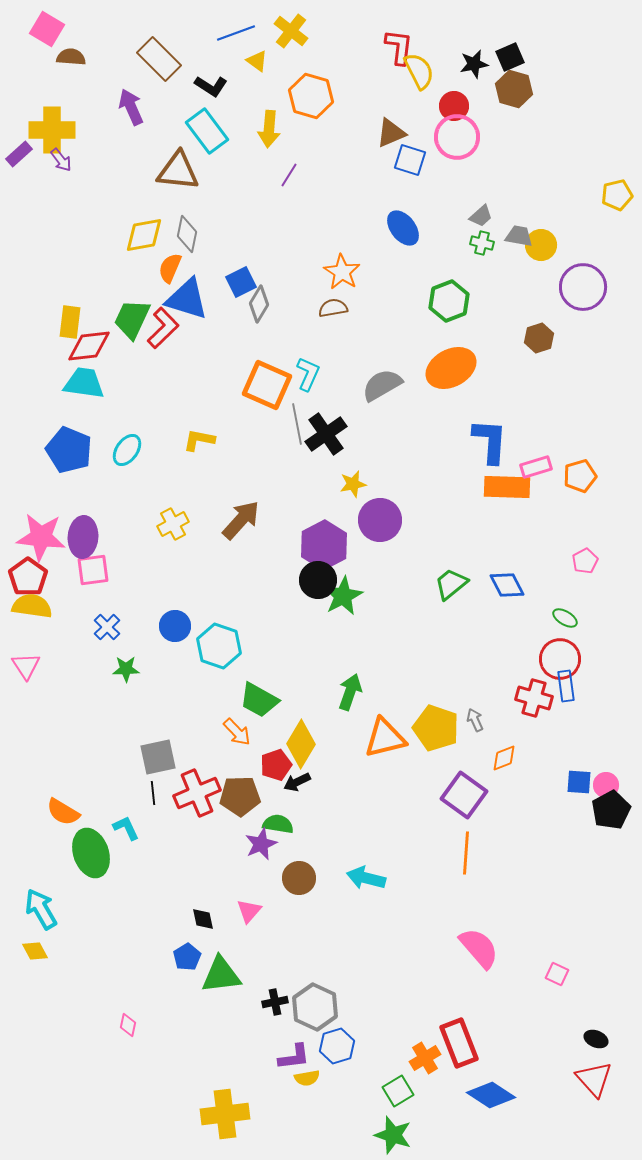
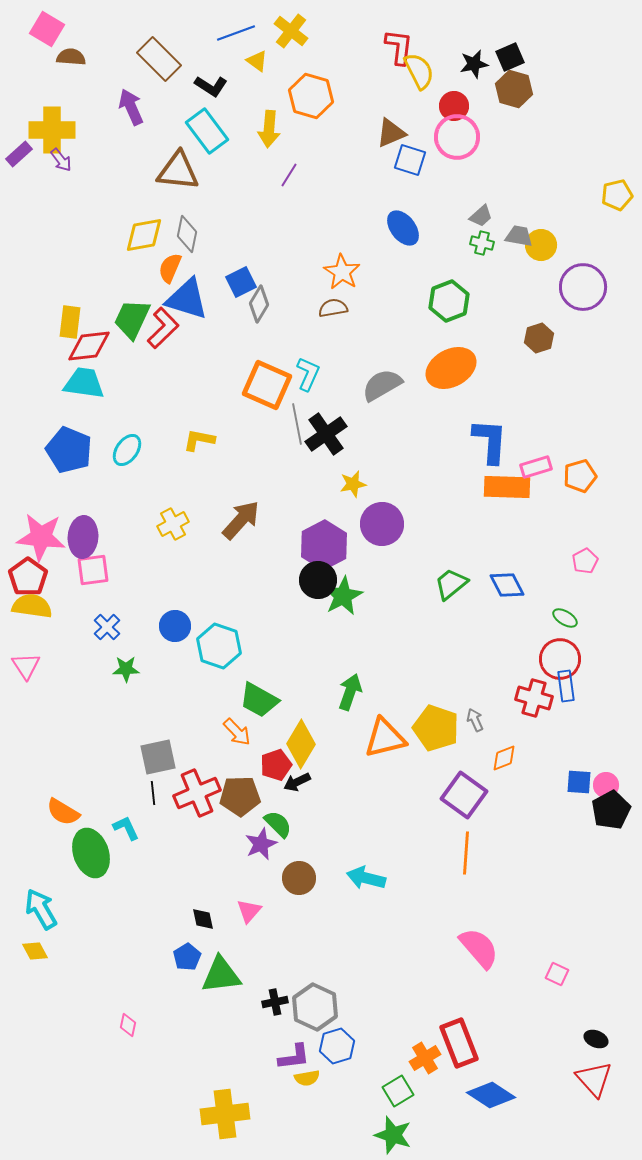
purple circle at (380, 520): moved 2 px right, 4 px down
green semicircle at (278, 824): rotated 36 degrees clockwise
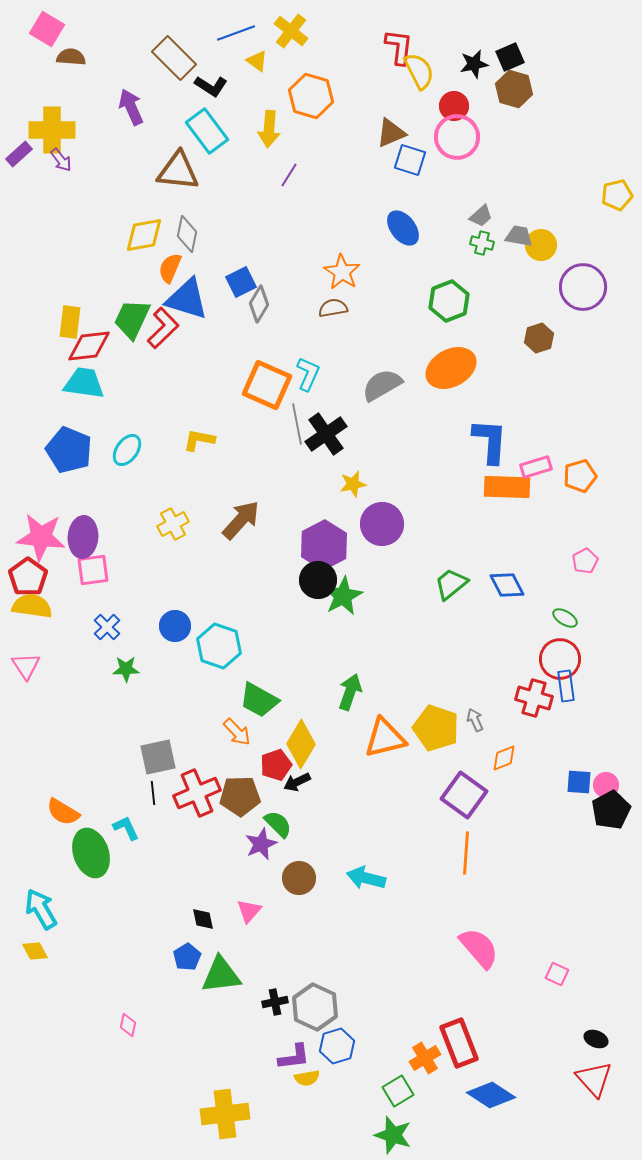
brown rectangle at (159, 59): moved 15 px right, 1 px up
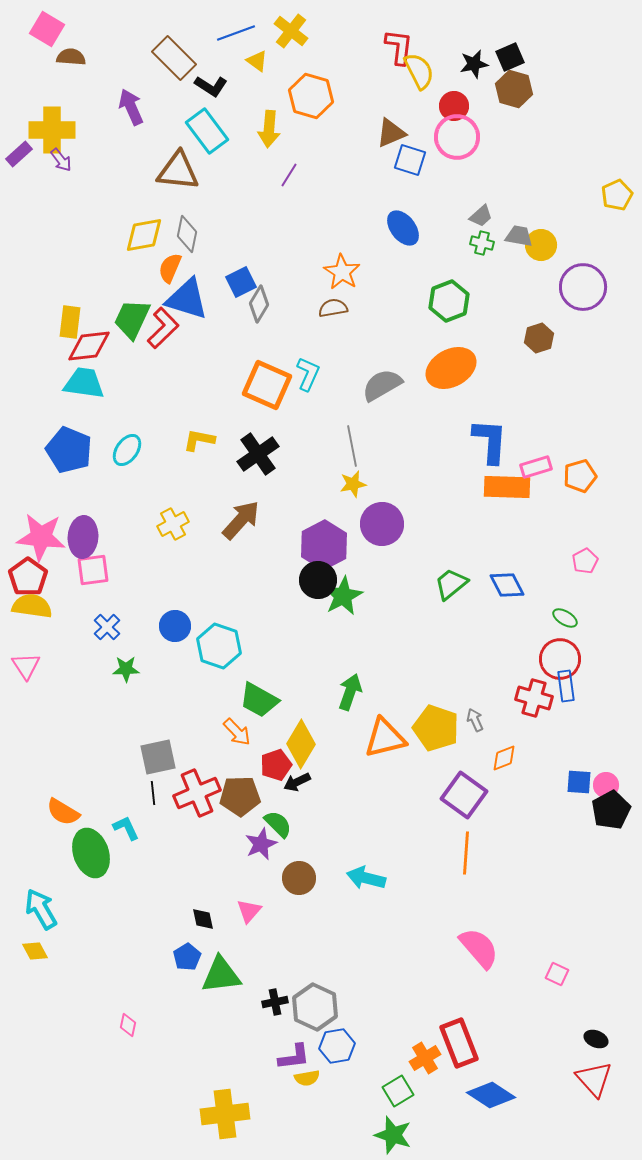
yellow pentagon at (617, 195): rotated 12 degrees counterclockwise
gray line at (297, 424): moved 55 px right, 22 px down
black cross at (326, 434): moved 68 px left, 20 px down
blue hexagon at (337, 1046): rotated 8 degrees clockwise
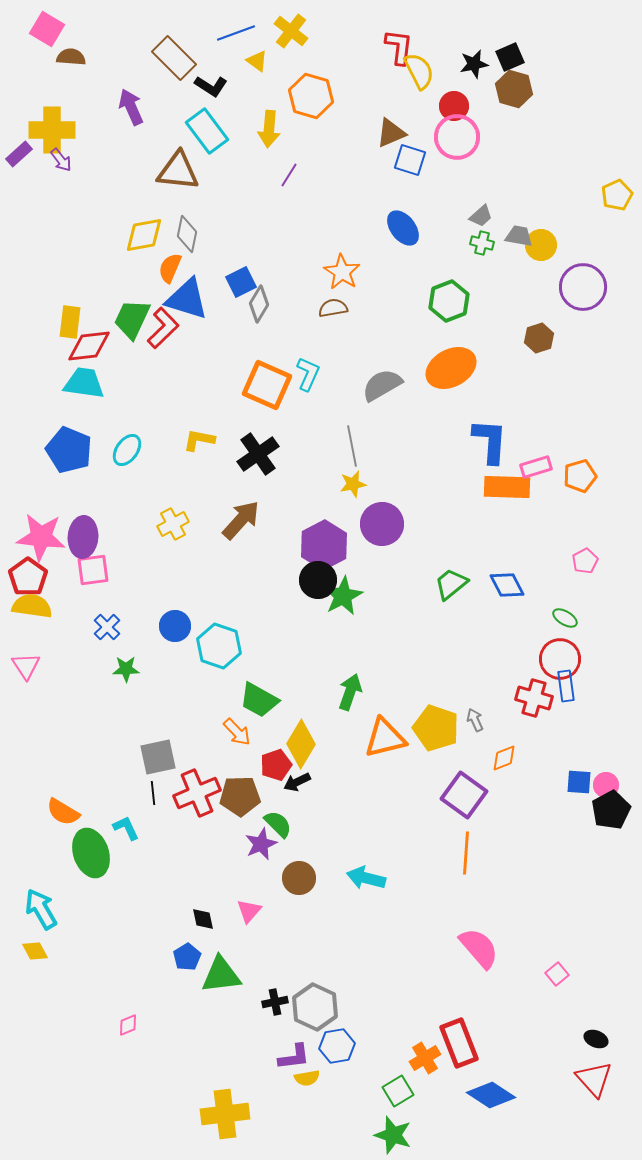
pink square at (557, 974): rotated 25 degrees clockwise
pink diamond at (128, 1025): rotated 55 degrees clockwise
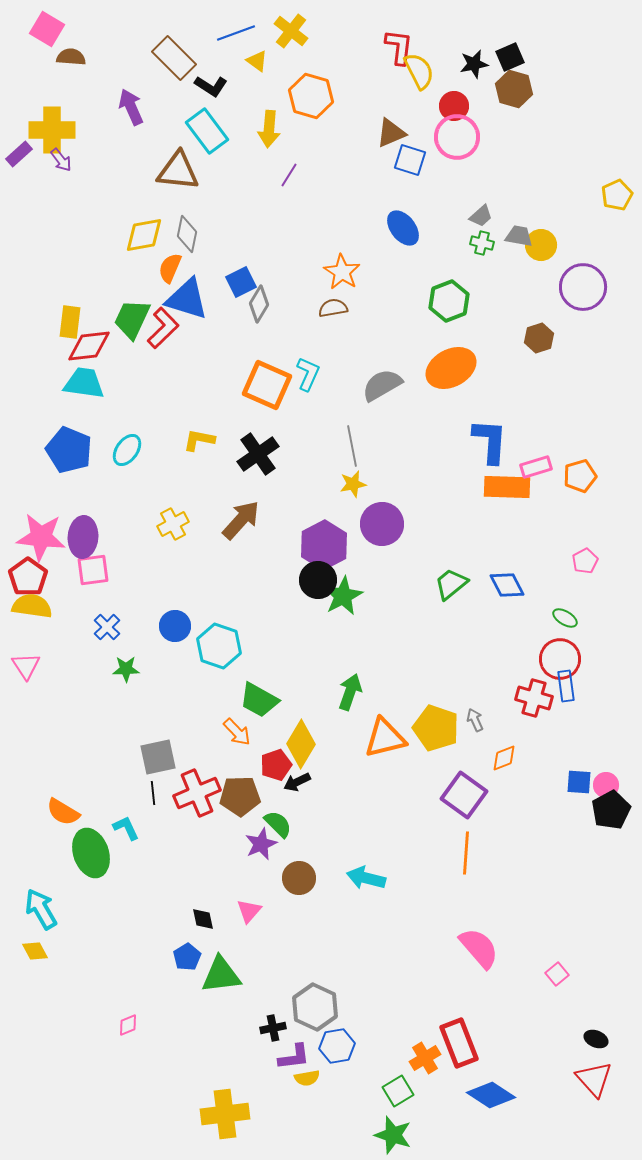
black cross at (275, 1002): moved 2 px left, 26 px down
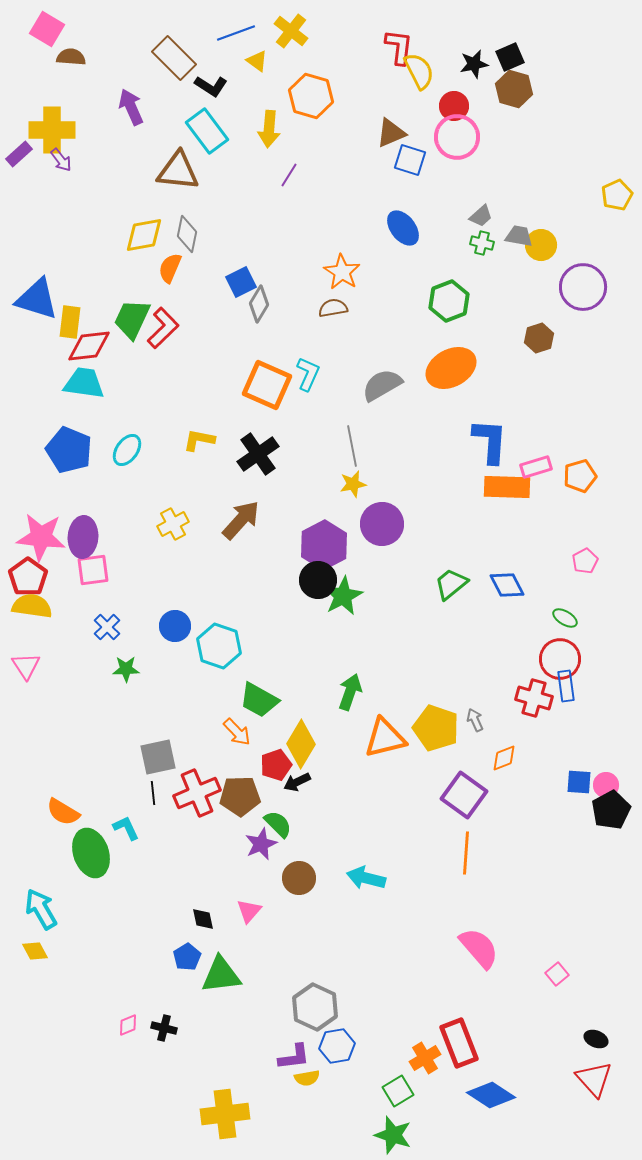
blue triangle at (187, 299): moved 150 px left
black cross at (273, 1028): moved 109 px left; rotated 25 degrees clockwise
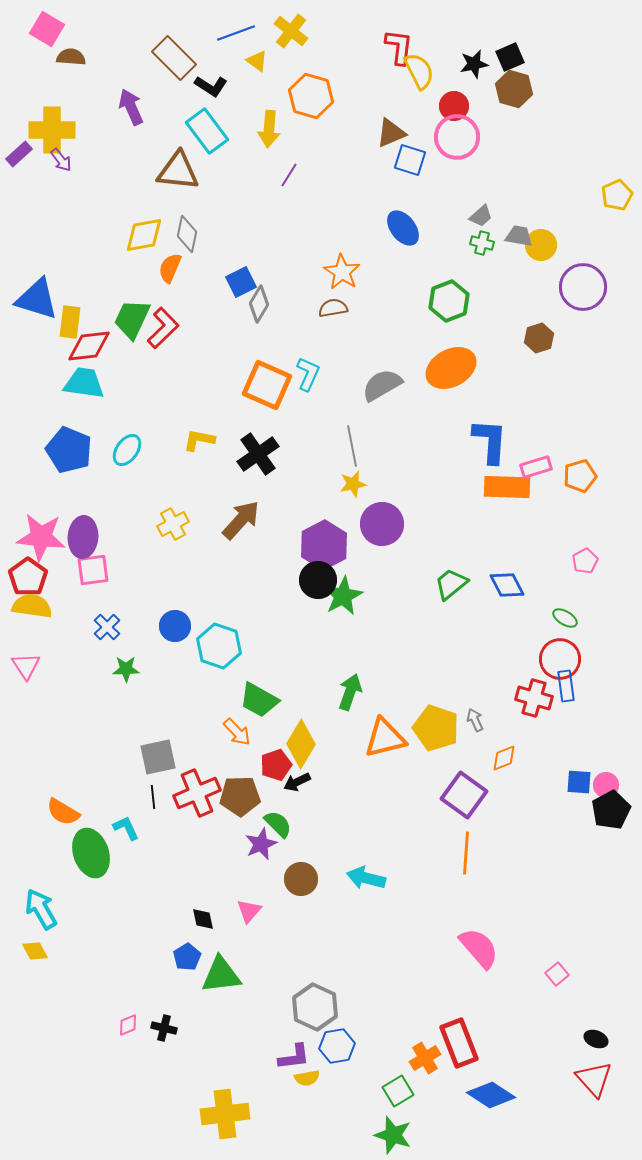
black line at (153, 793): moved 4 px down
brown circle at (299, 878): moved 2 px right, 1 px down
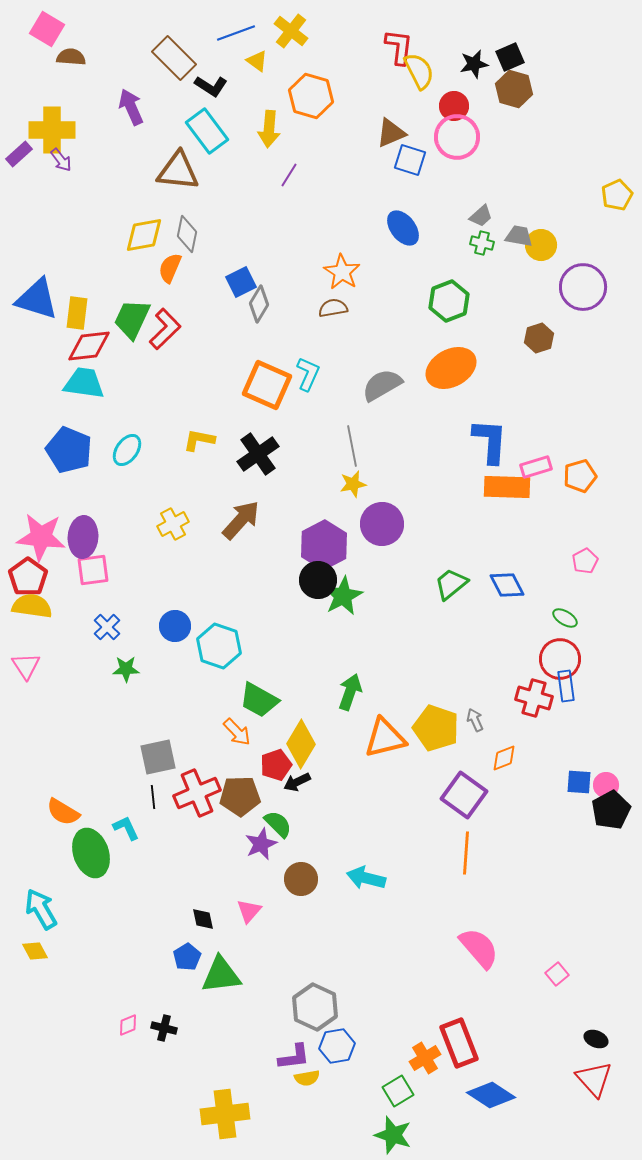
yellow rectangle at (70, 322): moved 7 px right, 9 px up
red L-shape at (163, 328): moved 2 px right, 1 px down
